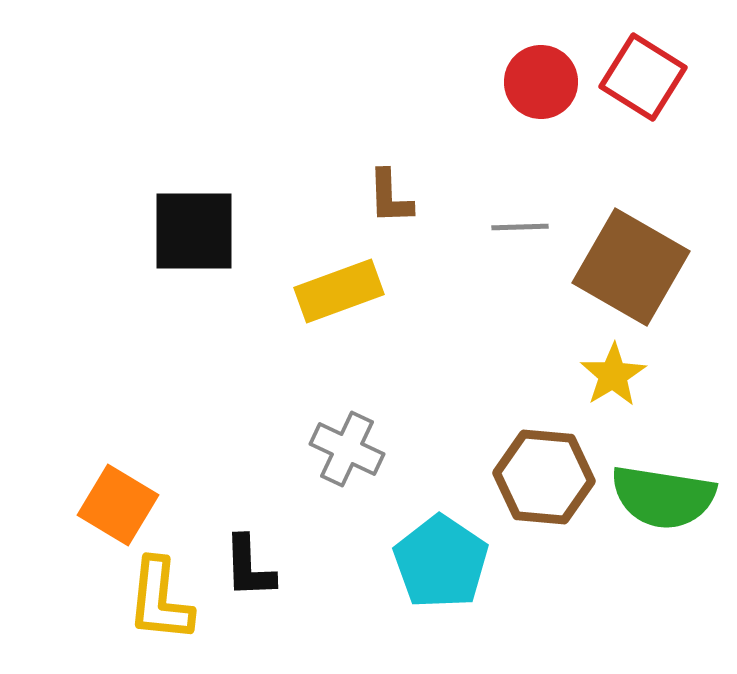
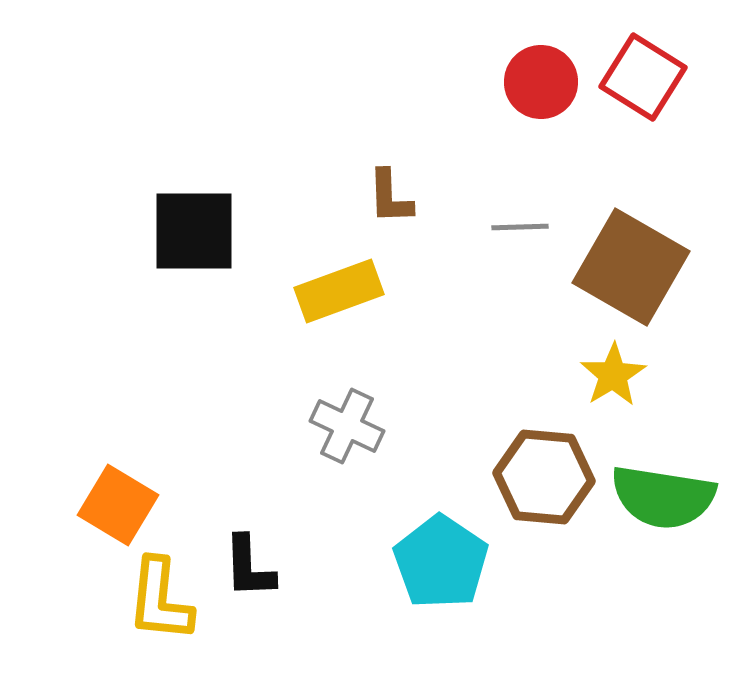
gray cross: moved 23 px up
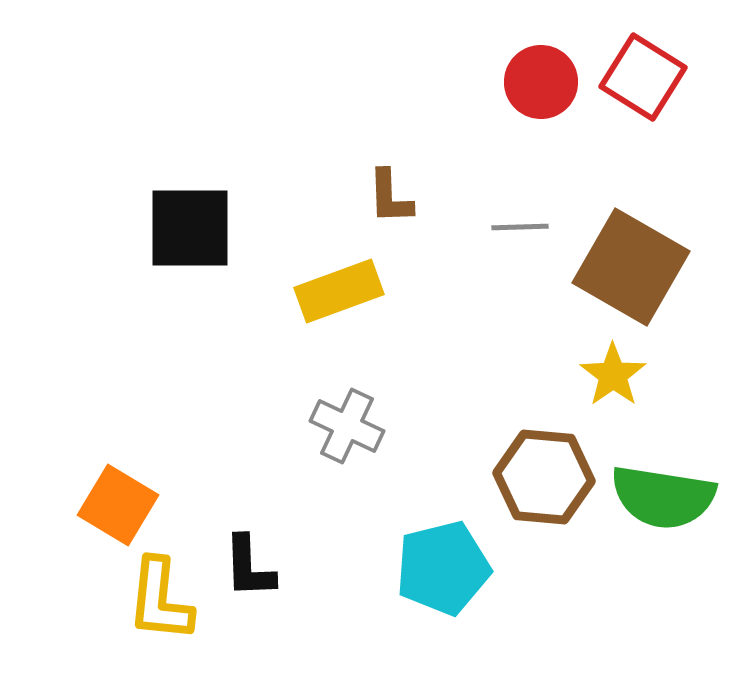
black square: moved 4 px left, 3 px up
yellow star: rotated 4 degrees counterclockwise
cyan pentagon: moved 2 px right, 6 px down; rotated 24 degrees clockwise
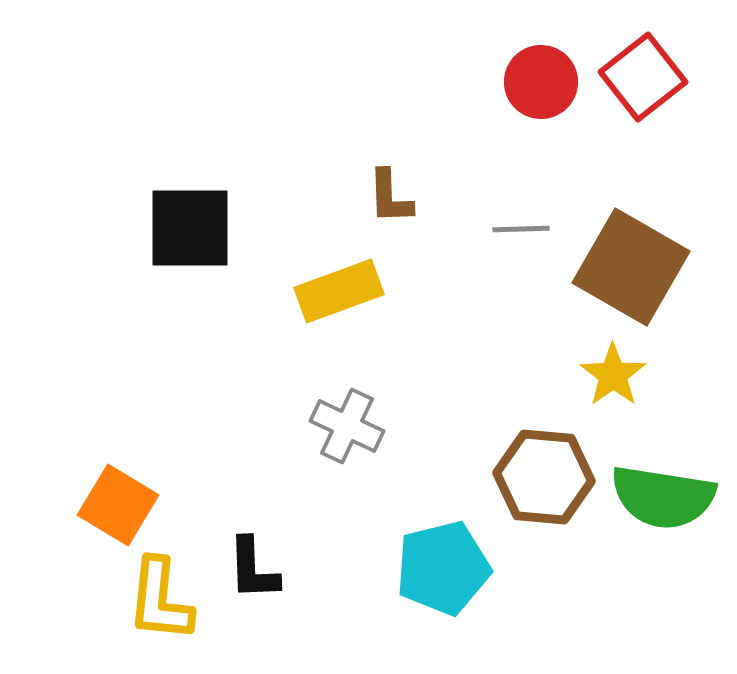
red square: rotated 20 degrees clockwise
gray line: moved 1 px right, 2 px down
black L-shape: moved 4 px right, 2 px down
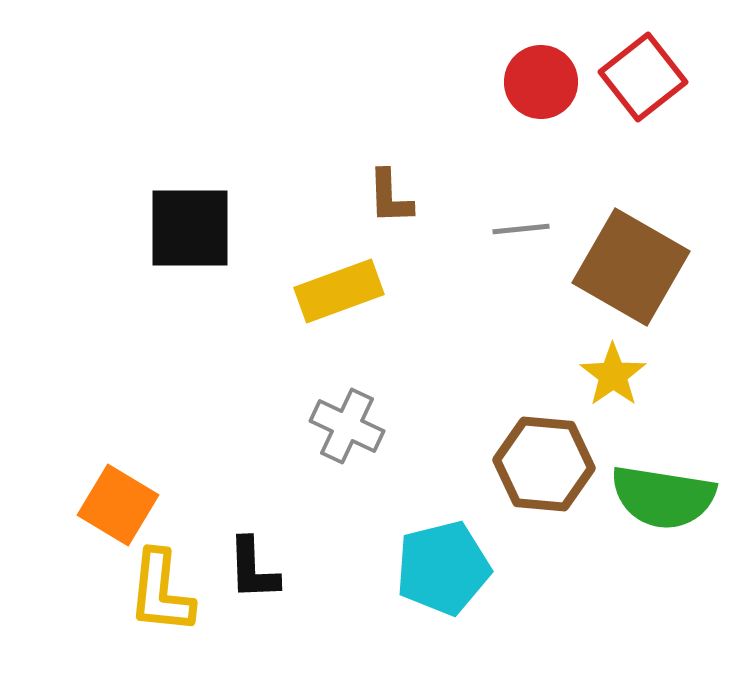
gray line: rotated 4 degrees counterclockwise
brown hexagon: moved 13 px up
yellow L-shape: moved 1 px right, 8 px up
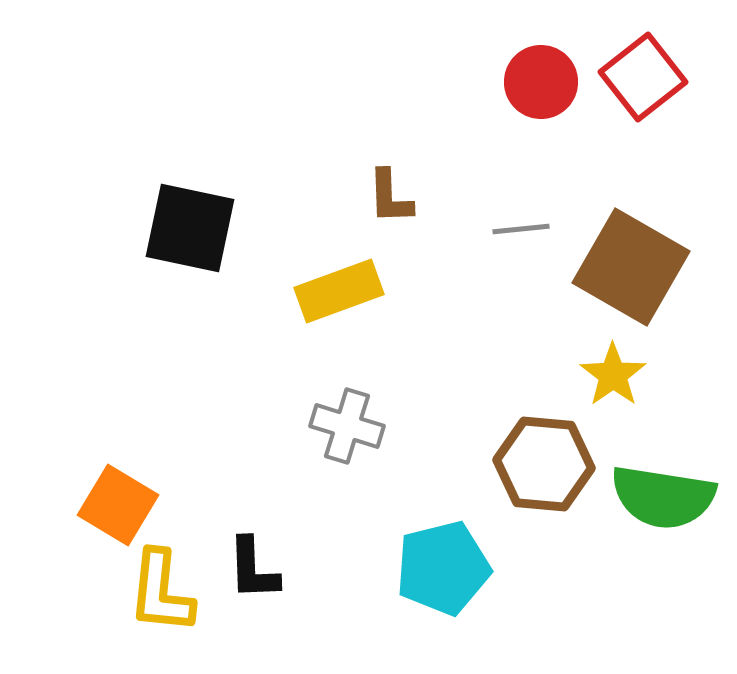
black square: rotated 12 degrees clockwise
gray cross: rotated 8 degrees counterclockwise
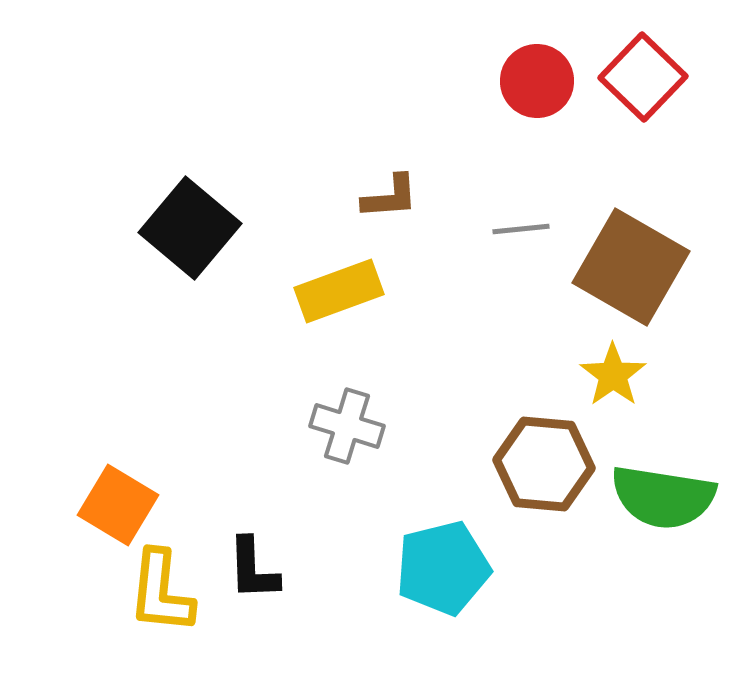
red square: rotated 8 degrees counterclockwise
red circle: moved 4 px left, 1 px up
brown L-shape: rotated 92 degrees counterclockwise
black square: rotated 28 degrees clockwise
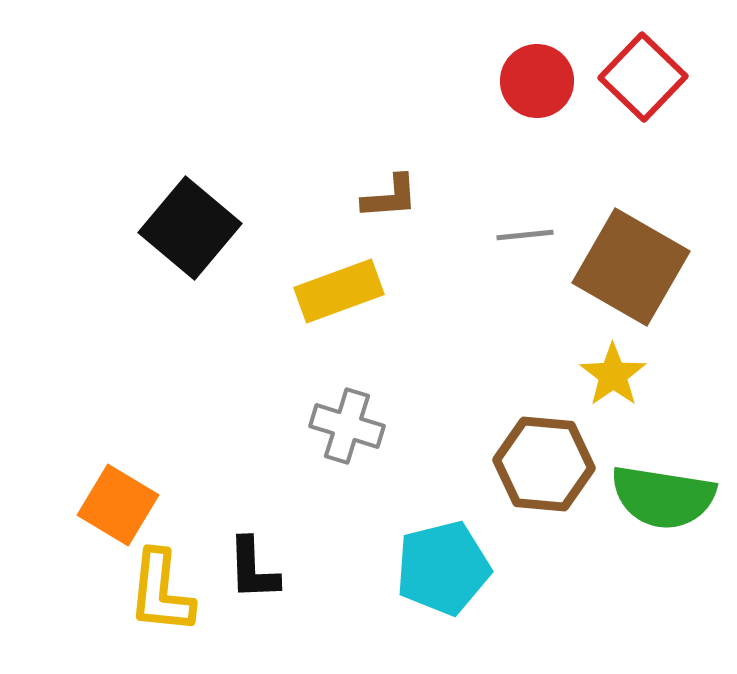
gray line: moved 4 px right, 6 px down
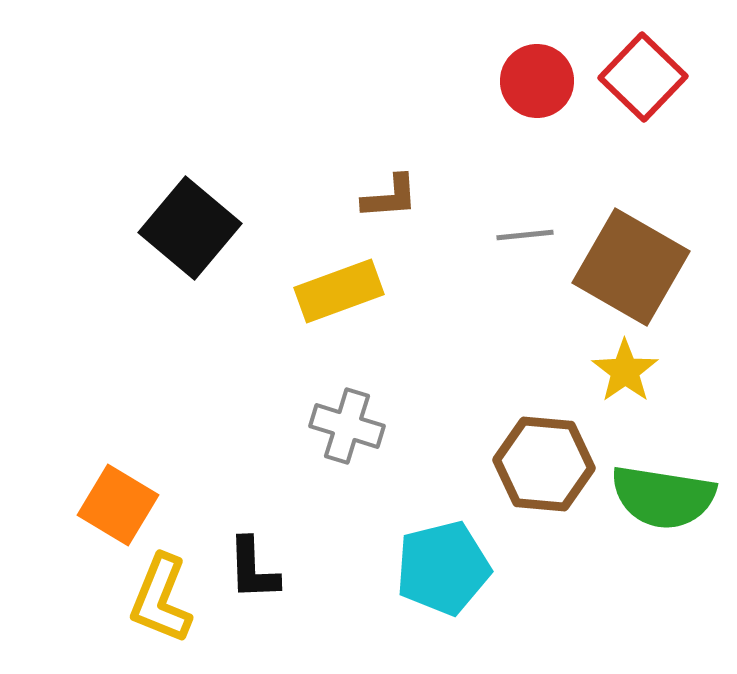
yellow star: moved 12 px right, 4 px up
yellow L-shape: moved 7 px down; rotated 16 degrees clockwise
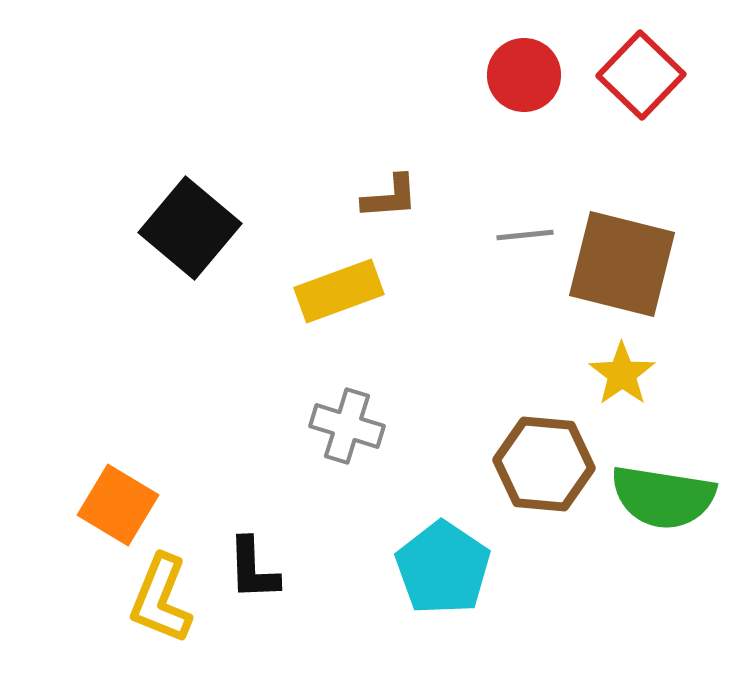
red square: moved 2 px left, 2 px up
red circle: moved 13 px left, 6 px up
brown square: moved 9 px left, 3 px up; rotated 16 degrees counterclockwise
yellow star: moved 3 px left, 3 px down
cyan pentagon: rotated 24 degrees counterclockwise
